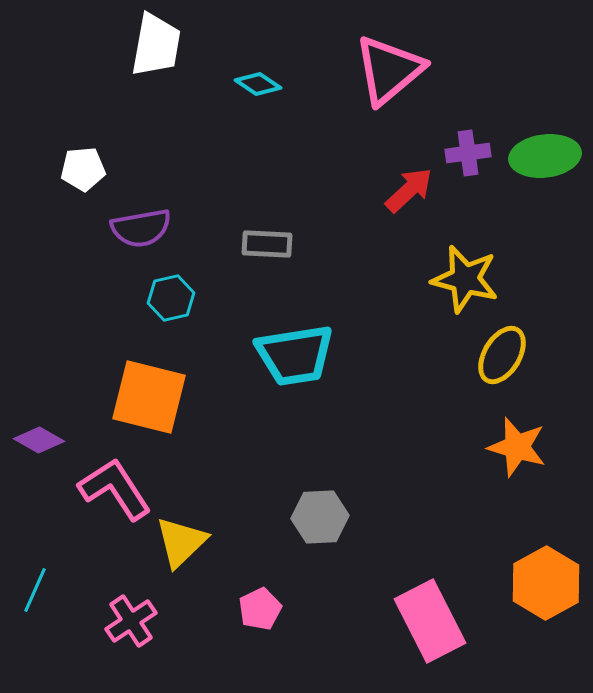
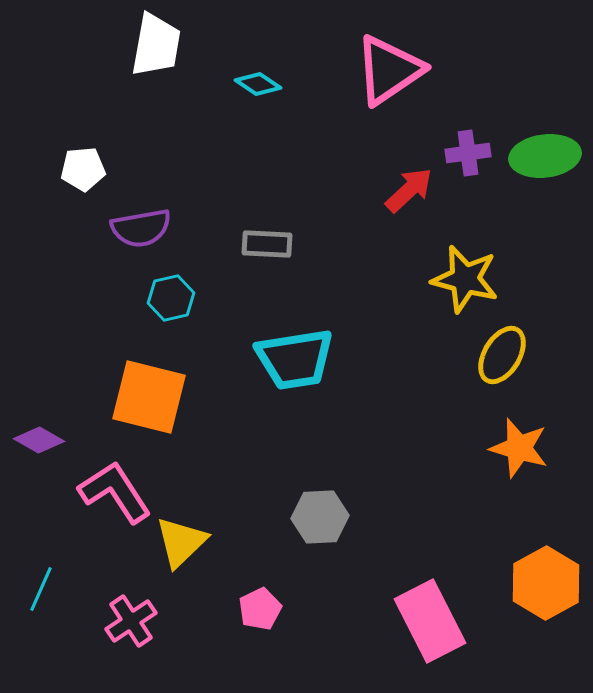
pink triangle: rotated 6 degrees clockwise
cyan trapezoid: moved 4 px down
orange star: moved 2 px right, 1 px down
pink L-shape: moved 3 px down
cyan line: moved 6 px right, 1 px up
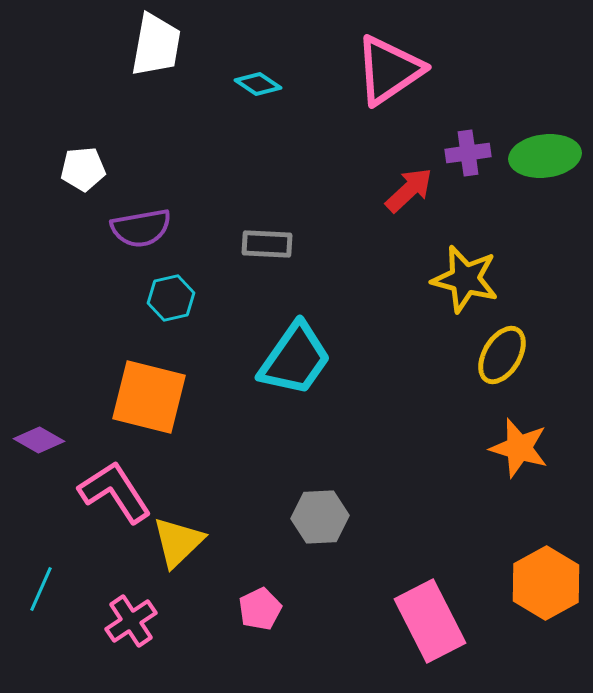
cyan trapezoid: rotated 46 degrees counterclockwise
yellow triangle: moved 3 px left
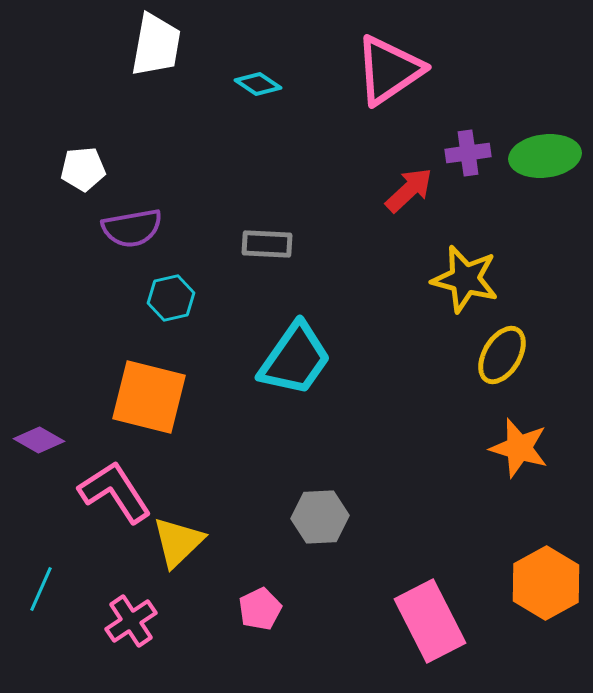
purple semicircle: moved 9 px left
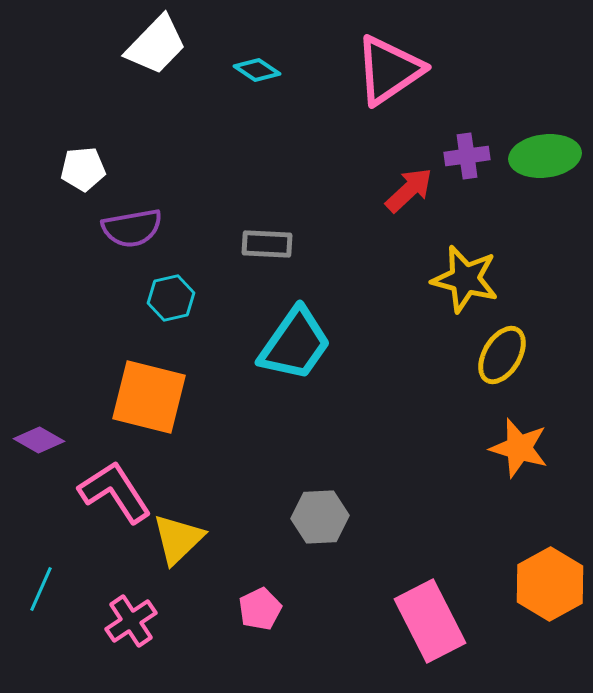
white trapezoid: rotated 34 degrees clockwise
cyan diamond: moved 1 px left, 14 px up
purple cross: moved 1 px left, 3 px down
cyan trapezoid: moved 15 px up
yellow triangle: moved 3 px up
orange hexagon: moved 4 px right, 1 px down
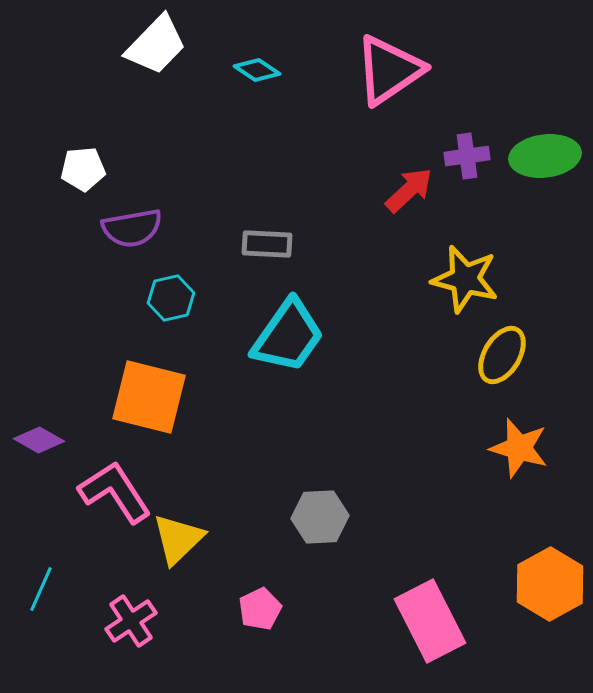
cyan trapezoid: moved 7 px left, 8 px up
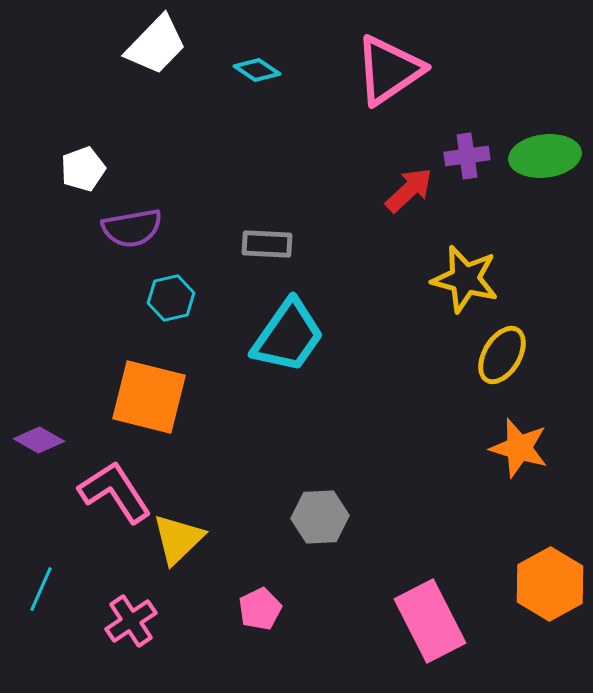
white pentagon: rotated 15 degrees counterclockwise
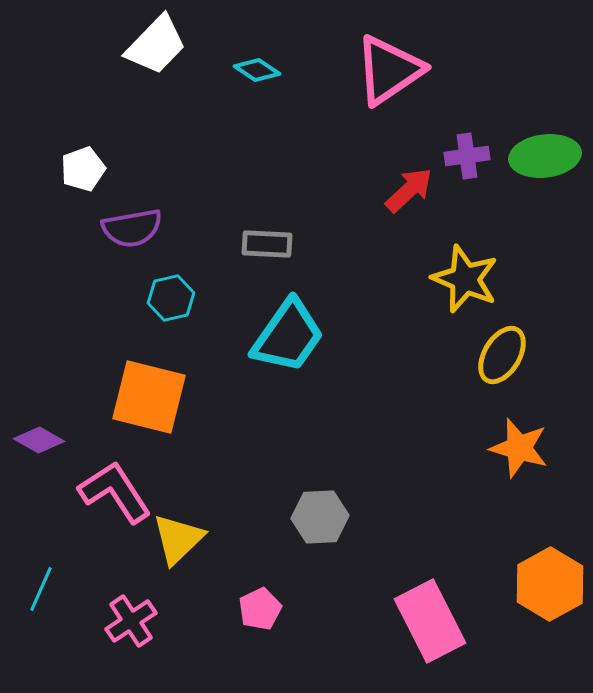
yellow star: rotated 8 degrees clockwise
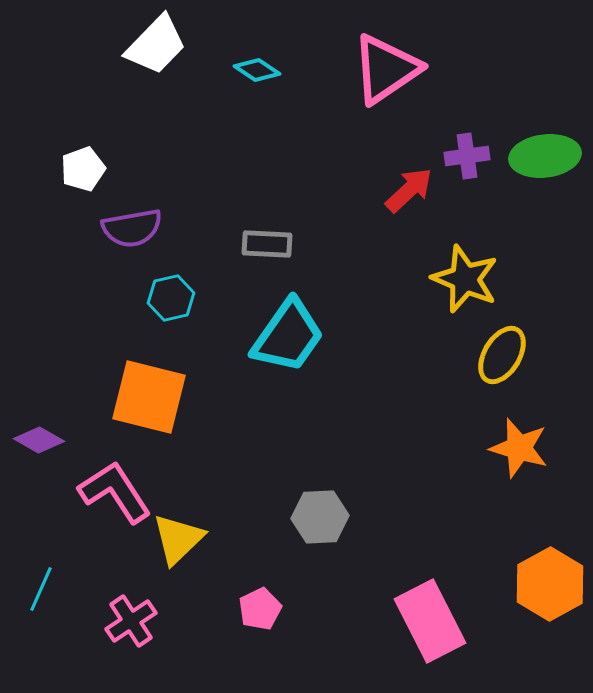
pink triangle: moved 3 px left, 1 px up
